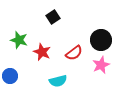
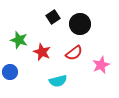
black circle: moved 21 px left, 16 px up
blue circle: moved 4 px up
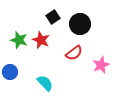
red star: moved 1 px left, 12 px up
cyan semicircle: moved 13 px left, 2 px down; rotated 120 degrees counterclockwise
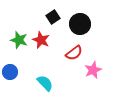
pink star: moved 8 px left, 5 px down
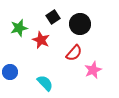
green star: moved 12 px up; rotated 30 degrees counterclockwise
red semicircle: rotated 12 degrees counterclockwise
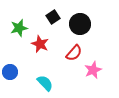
red star: moved 1 px left, 4 px down
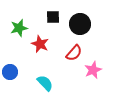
black square: rotated 32 degrees clockwise
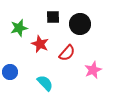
red semicircle: moved 7 px left
